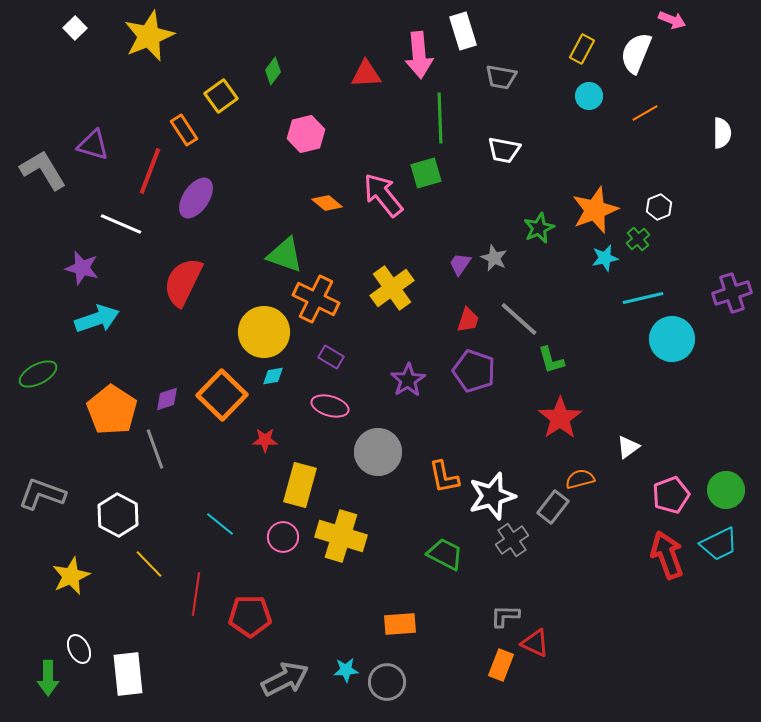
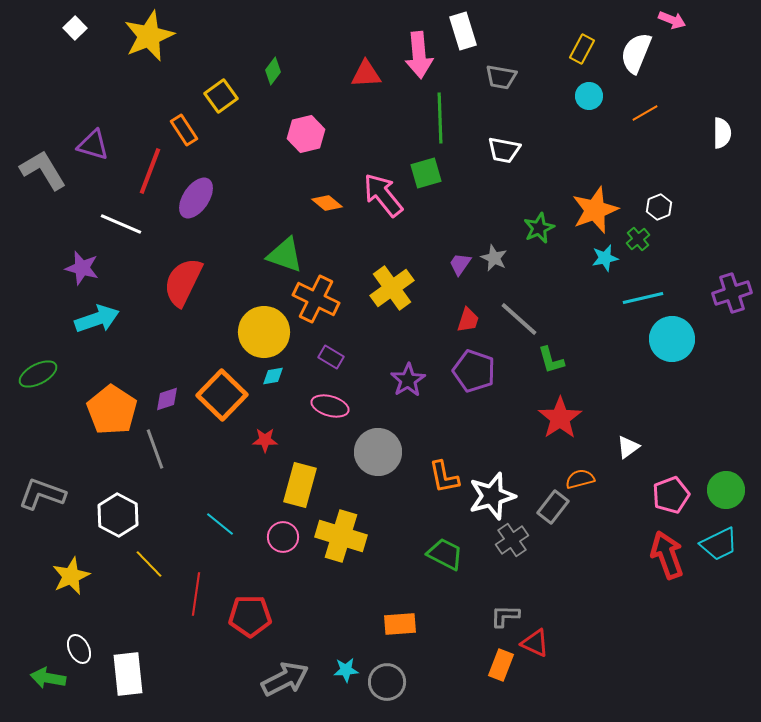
green arrow at (48, 678): rotated 100 degrees clockwise
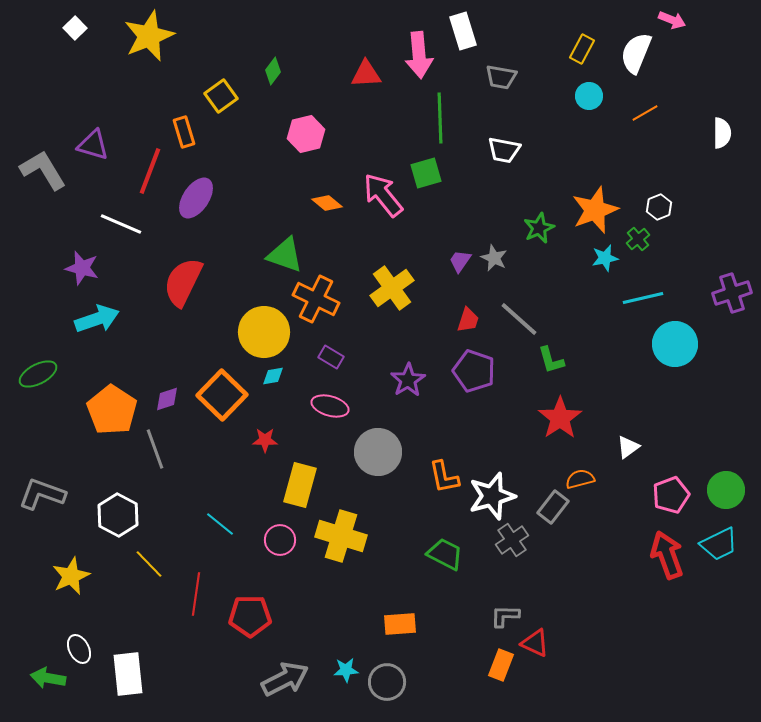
orange rectangle at (184, 130): moved 2 px down; rotated 16 degrees clockwise
purple trapezoid at (460, 264): moved 3 px up
cyan circle at (672, 339): moved 3 px right, 5 px down
pink circle at (283, 537): moved 3 px left, 3 px down
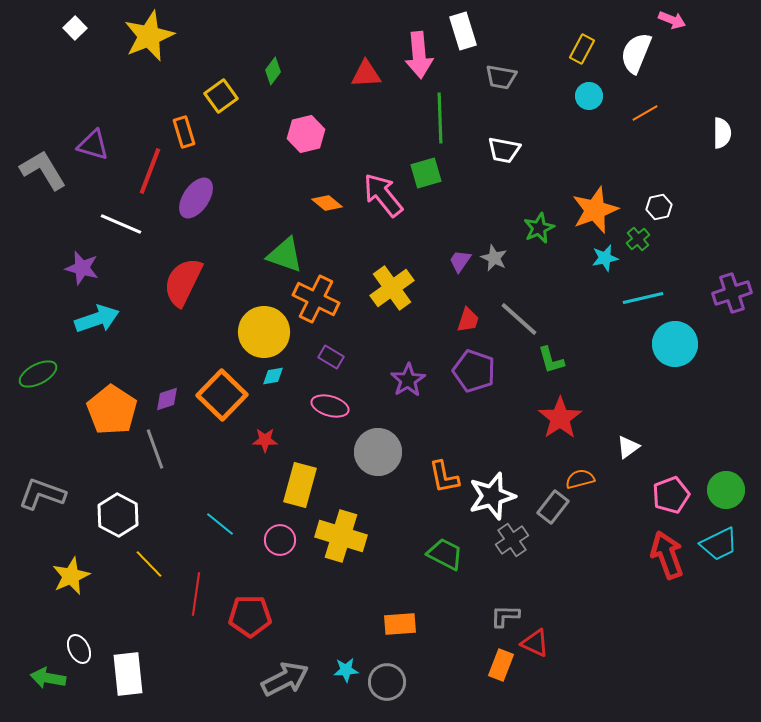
white hexagon at (659, 207): rotated 10 degrees clockwise
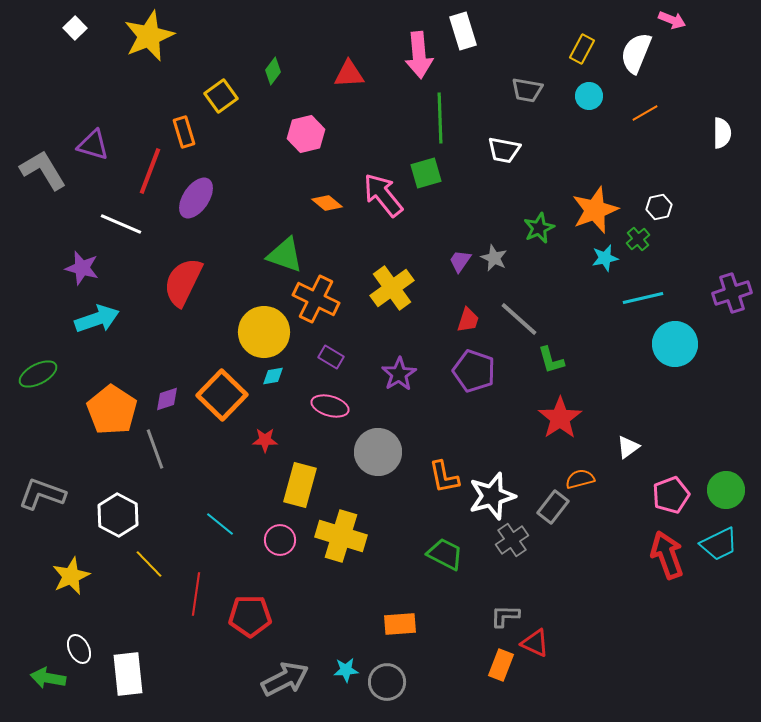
red triangle at (366, 74): moved 17 px left
gray trapezoid at (501, 77): moved 26 px right, 13 px down
purple star at (408, 380): moved 9 px left, 6 px up
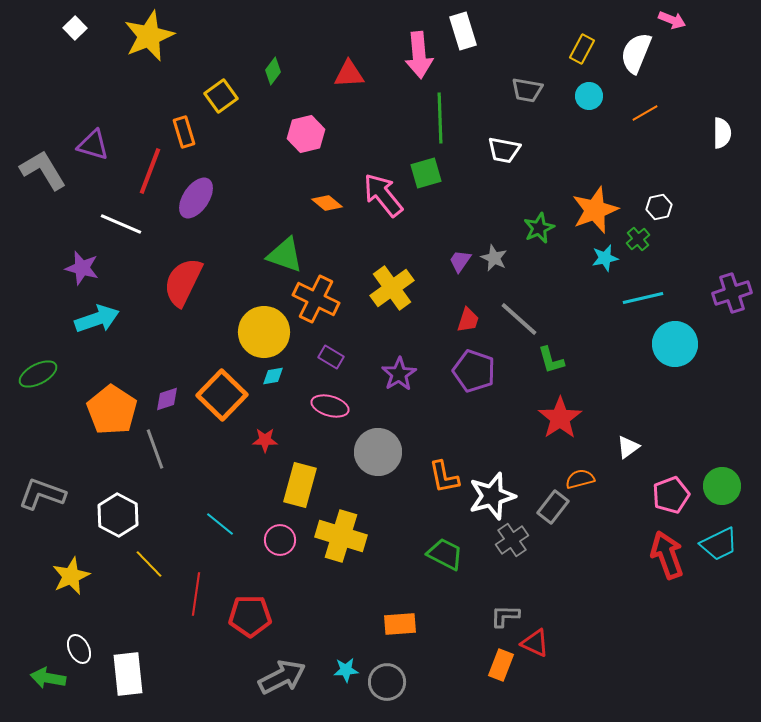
green circle at (726, 490): moved 4 px left, 4 px up
gray arrow at (285, 679): moved 3 px left, 2 px up
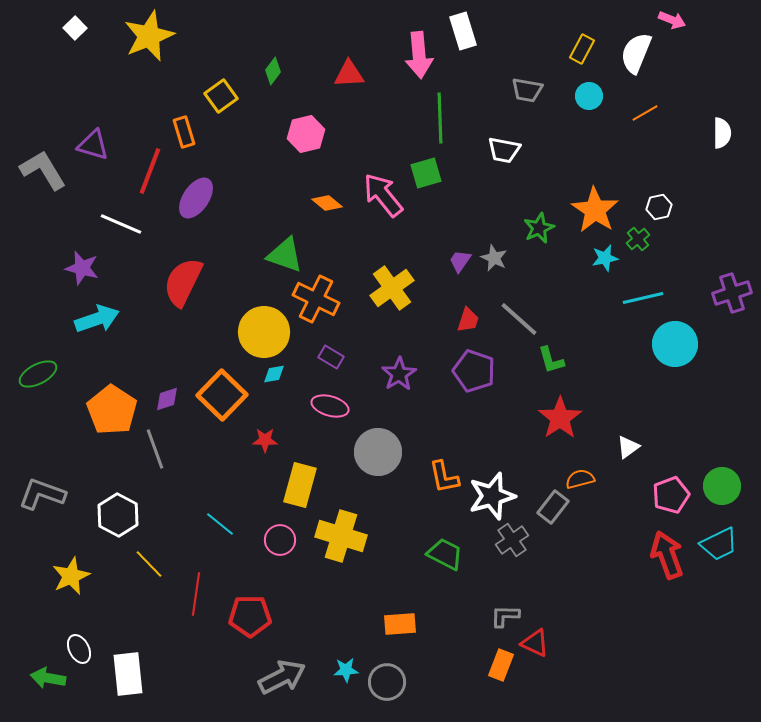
orange star at (595, 210): rotated 18 degrees counterclockwise
cyan diamond at (273, 376): moved 1 px right, 2 px up
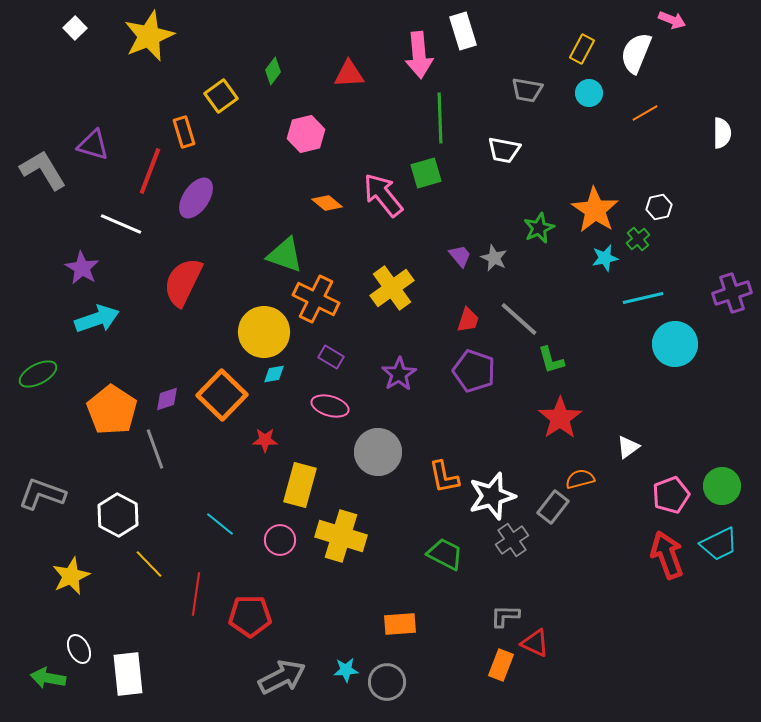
cyan circle at (589, 96): moved 3 px up
purple trapezoid at (460, 261): moved 5 px up; rotated 105 degrees clockwise
purple star at (82, 268): rotated 16 degrees clockwise
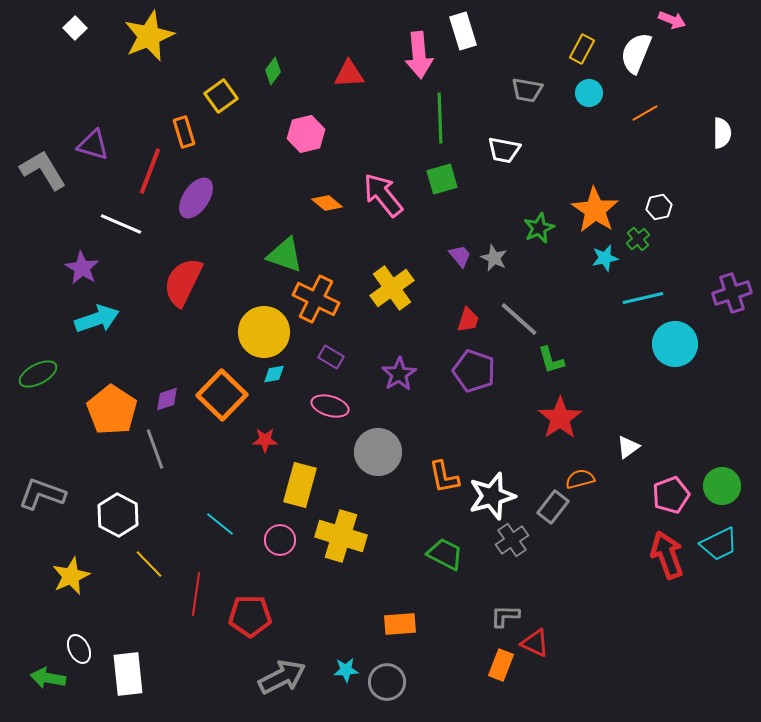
green square at (426, 173): moved 16 px right, 6 px down
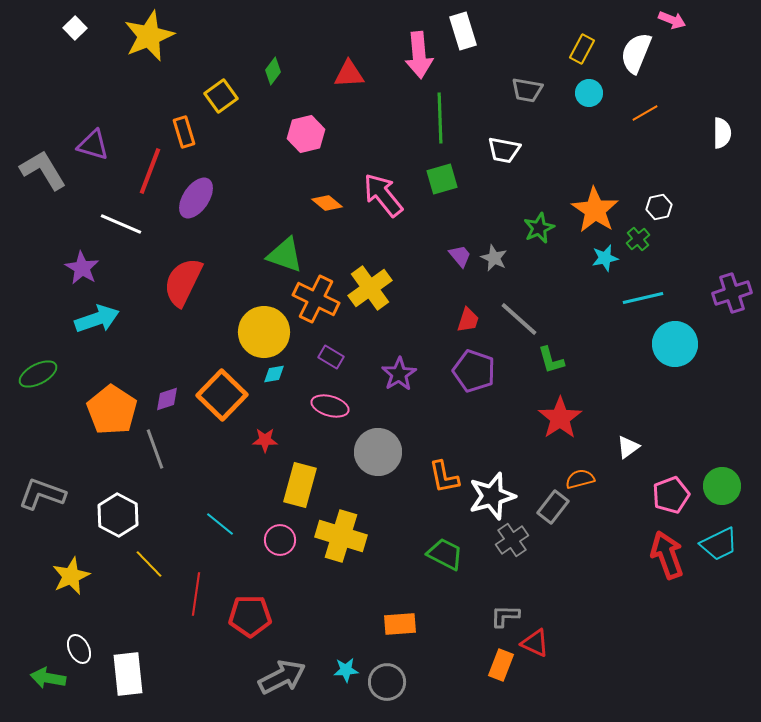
yellow cross at (392, 288): moved 22 px left
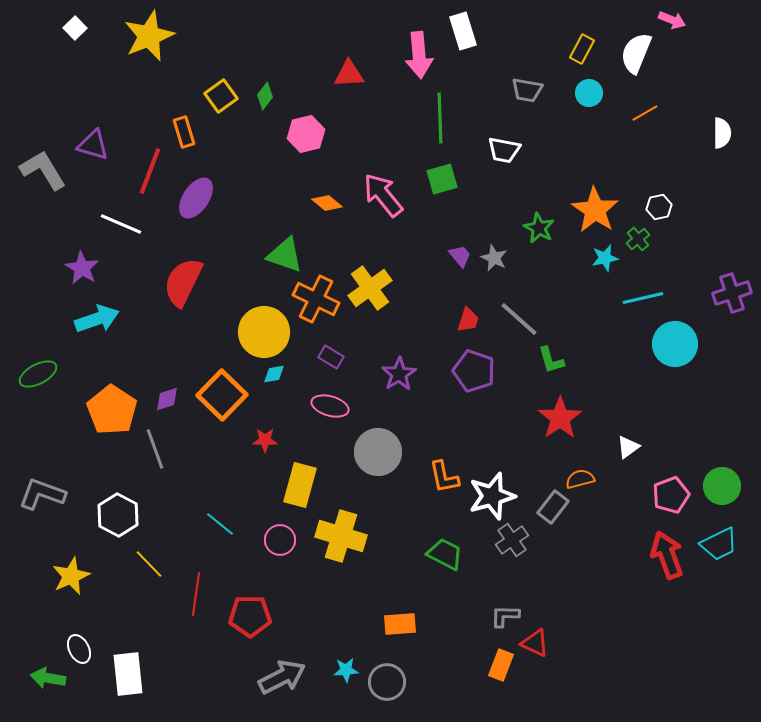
green diamond at (273, 71): moved 8 px left, 25 px down
green star at (539, 228): rotated 20 degrees counterclockwise
